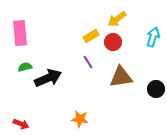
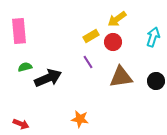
pink rectangle: moved 1 px left, 2 px up
black circle: moved 8 px up
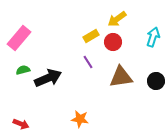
pink rectangle: moved 7 px down; rotated 45 degrees clockwise
green semicircle: moved 2 px left, 3 px down
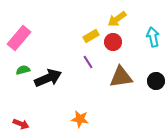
cyan arrow: rotated 30 degrees counterclockwise
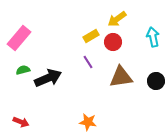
orange star: moved 8 px right, 3 px down
red arrow: moved 2 px up
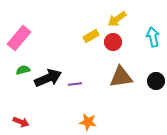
purple line: moved 13 px left, 22 px down; rotated 64 degrees counterclockwise
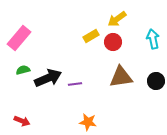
cyan arrow: moved 2 px down
red arrow: moved 1 px right, 1 px up
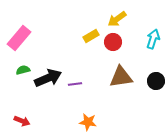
cyan arrow: rotated 30 degrees clockwise
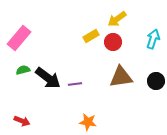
black arrow: rotated 60 degrees clockwise
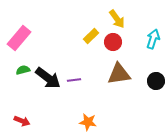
yellow arrow: rotated 90 degrees counterclockwise
yellow rectangle: rotated 14 degrees counterclockwise
brown triangle: moved 2 px left, 3 px up
purple line: moved 1 px left, 4 px up
